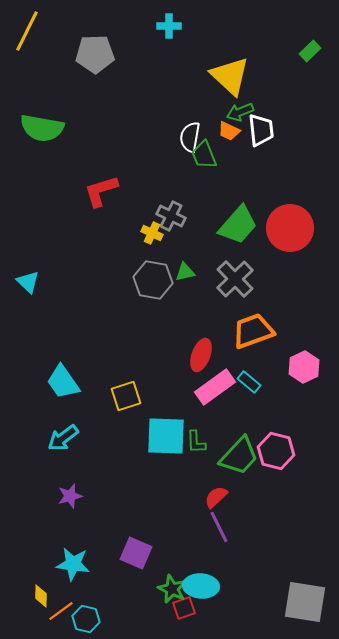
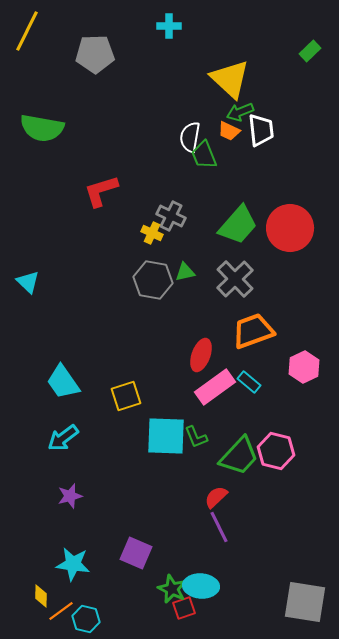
yellow triangle at (230, 76): moved 3 px down
green L-shape at (196, 442): moved 5 px up; rotated 20 degrees counterclockwise
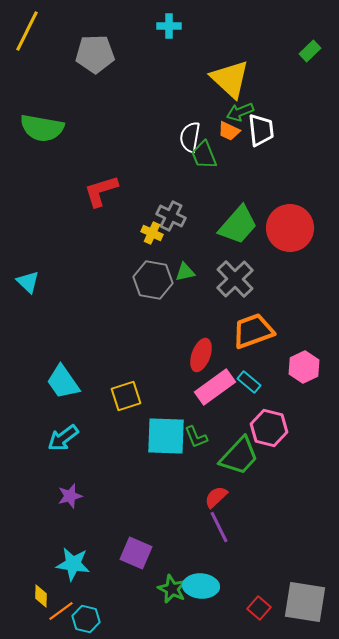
pink hexagon at (276, 451): moved 7 px left, 23 px up
red square at (184, 608): moved 75 px right; rotated 30 degrees counterclockwise
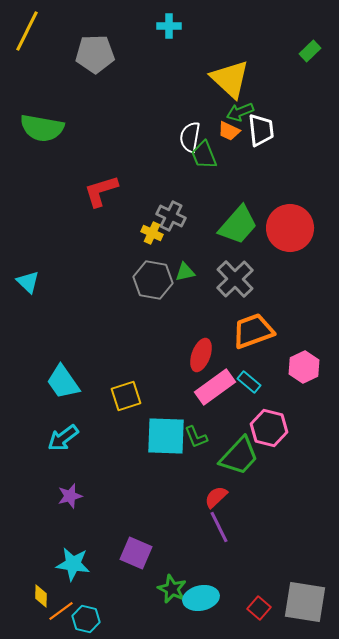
cyan ellipse at (201, 586): moved 12 px down; rotated 16 degrees counterclockwise
